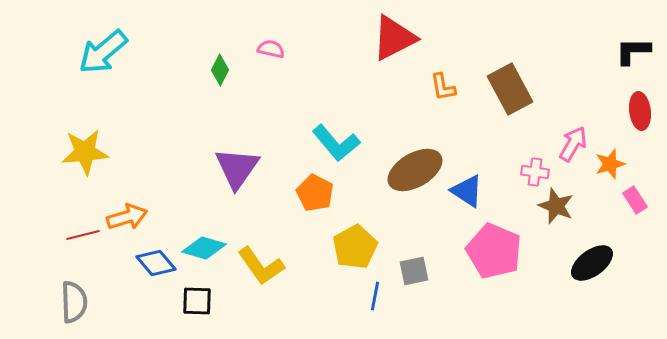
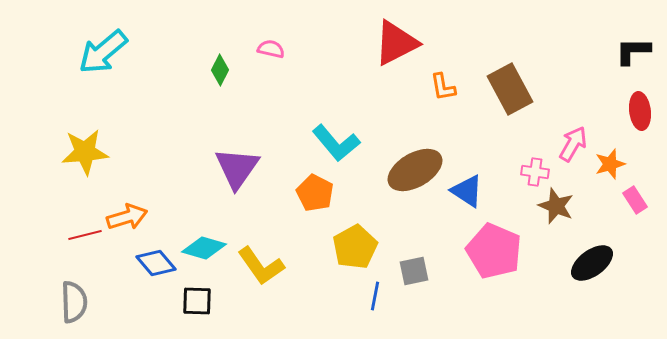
red triangle: moved 2 px right, 5 px down
red line: moved 2 px right
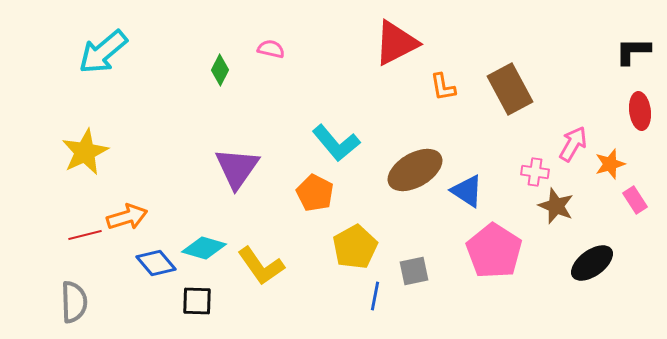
yellow star: rotated 21 degrees counterclockwise
pink pentagon: rotated 10 degrees clockwise
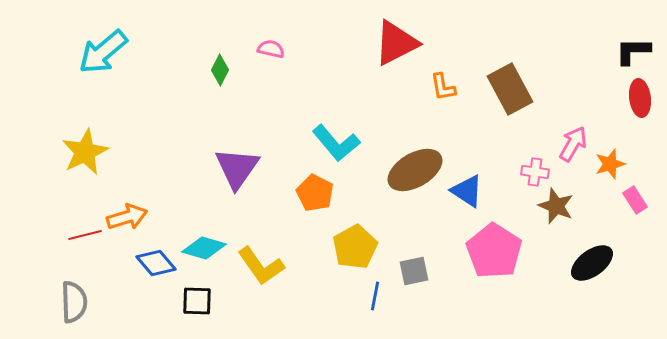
red ellipse: moved 13 px up
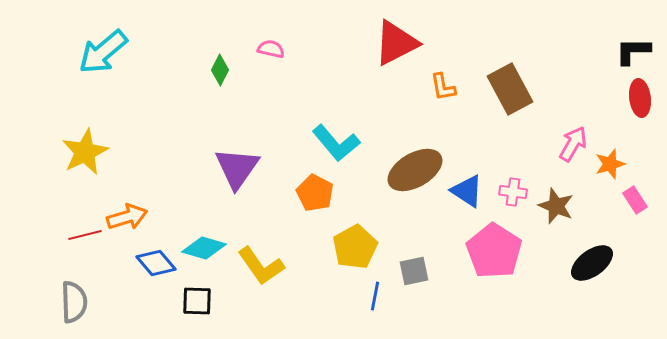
pink cross: moved 22 px left, 20 px down
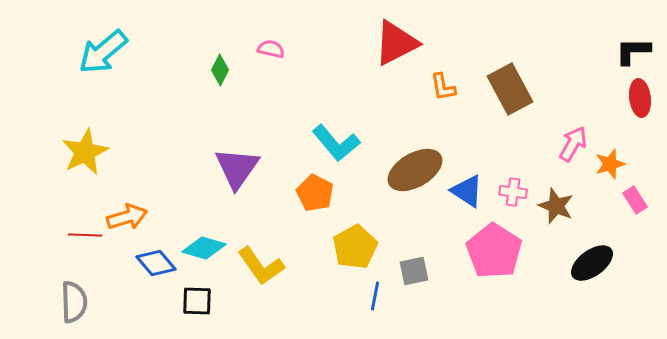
red line: rotated 16 degrees clockwise
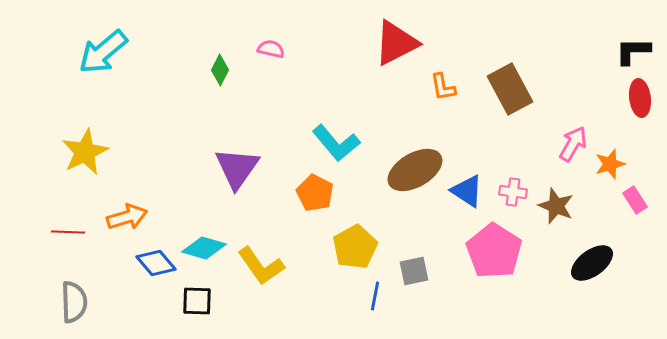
red line: moved 17 px left, 3 px up
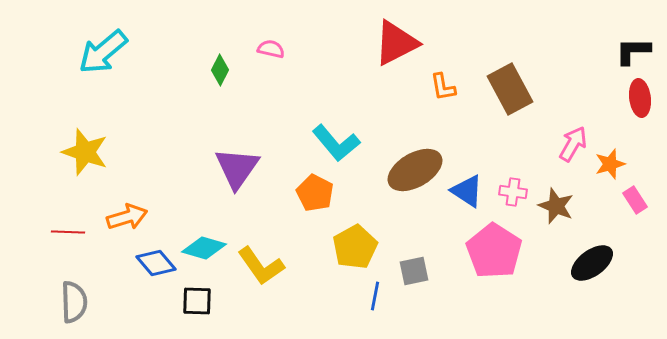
yellow star: rotated 27 degrees counterclockwise
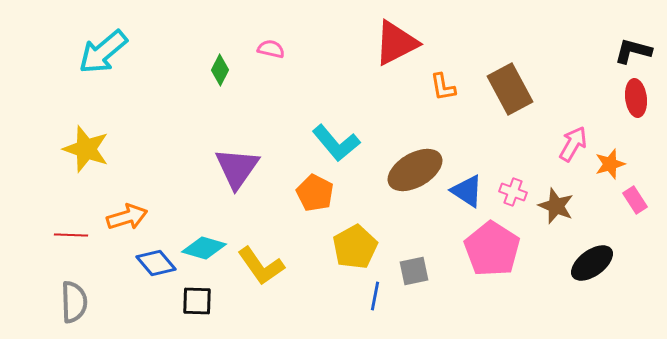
black L-shape: rotated 15 degrees clockwise
red ellipse: moved 4 px left
yellow star: moved 1 px right, 3 px up
pink cross: rotated 12 degrees clockwise
red line: moved 3 px right, 3 px down
pink pentagon: moved 2 px left, 2 px up
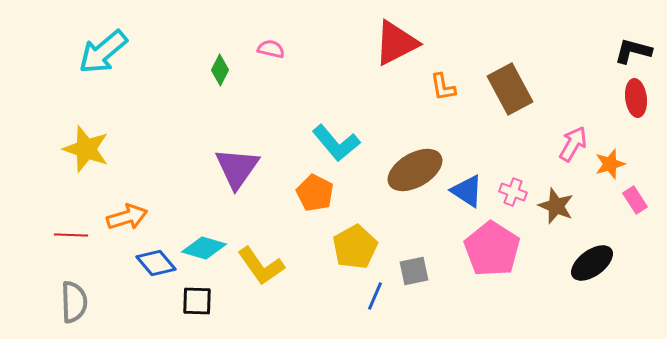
blue line: rotated 12 degrees clockwise
